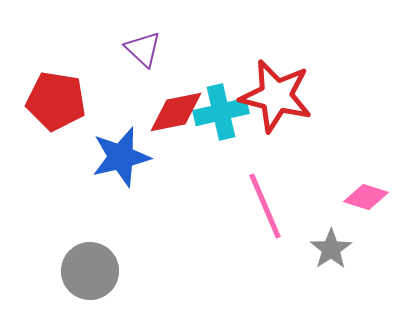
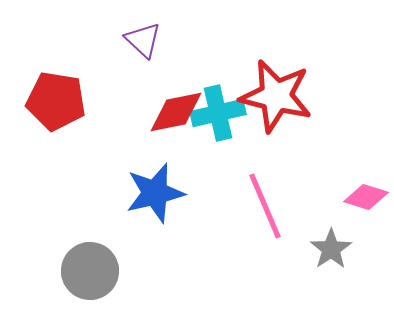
purple triangle: moved 9 px up
cyan cross: moved 3 px left, 1 px down
blue star: moved 34 px right, 36 px down
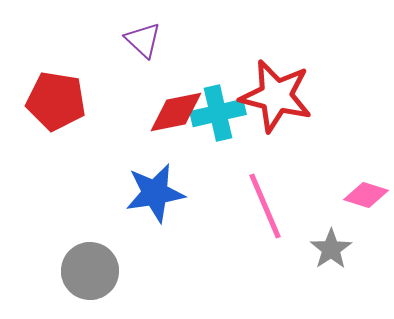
blue star: rotated 4 degrees clockwise
pink diamond: moved 2 px up
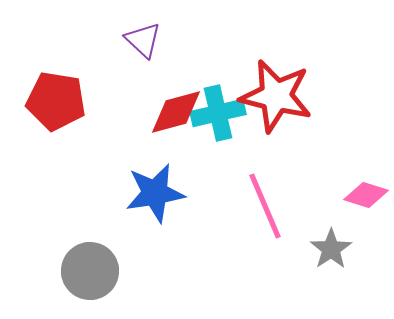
red diamond: rotated 4 degrees counterclockwise
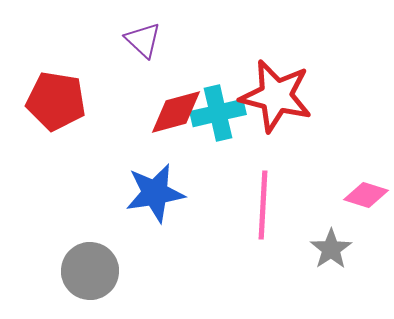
pink line: moved 2 px left, 1 px up; rotated 26 degrees clockwise
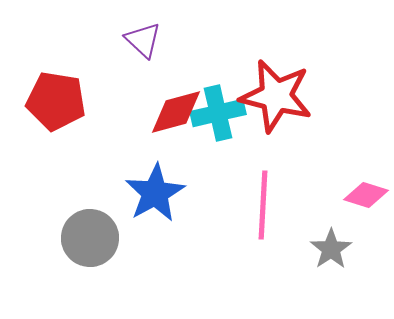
blue star: rotated 20 degrees counterclockwise
gray circle: moved 33 px up
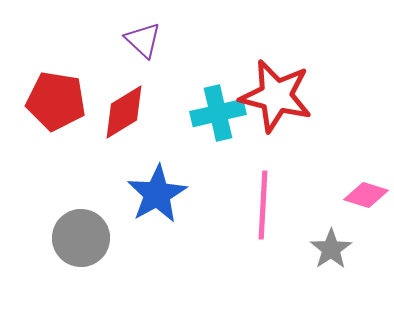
red diamond: moved 52 px left; rotated 16 degrees counterclockwise
blue star: moved 2 px right, 1 px down
gray circle: moved 9 px left
